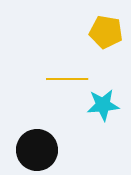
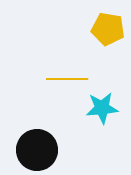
yellow pentagon: moved 2 px right, 3 px up
cyan star: moved 1 px left, 3 px down
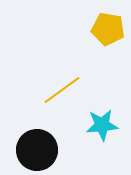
yellow line: moved 5 px left, 11 px down; rotated 36 degrees counterclockwise
cyan star: moved 17 px down
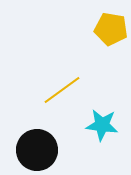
yellow pentagon: moved 3 px right
cyan star: rotated 12 degrees clockwise
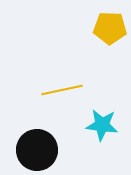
yellow pentagon: moved 1 px left, 1 px up; rotated 8 degrees counterclockwise
yellow line: rotated 24 degrees clockwise
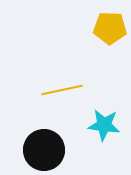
cyan star: moved 2 px right
black circle: moved 7 px right
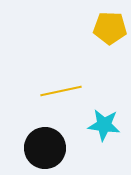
yellow line: moved 1 px left, 1 px down
black circle: moved 1 px right, 2 px up
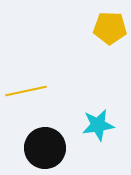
yellow line: moved 35 px left
cyan star: moved 6 px left; rotated 16 degrees counterclockwise
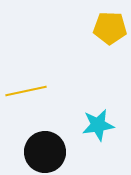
black circle: moved 4 px down
